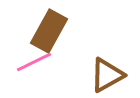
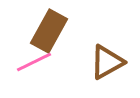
brown triangle: moved 13 px up
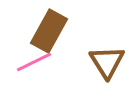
brown triangle: rotated 33 degrees counterclockwise
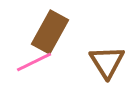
brown rectangle: moved 1 px right, 1 px down
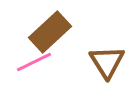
brown rectangle: rotated 18 degrees clockwise
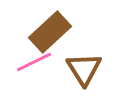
brown triangle: moved 23 px left, 7 px down
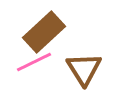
brown rectangle: moved 6 px left
